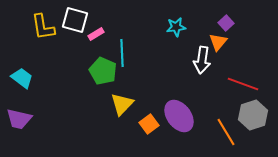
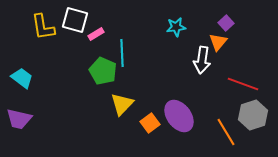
orange square: moved 1 px right, 1 px up
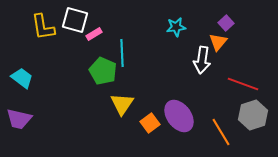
pink rectangle: moved 2 px left
yellow triangle: rotated 10 degrees counterclockwise
orange line: moved 5 px left
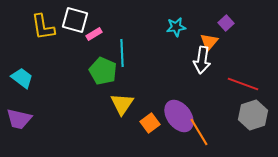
orange triangle: moved 9 px left
orange line: moved 22 px left
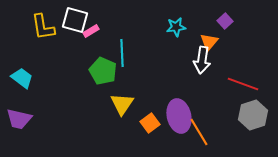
purple square: moved 1 px left, 2 px up
pink rectangle: moved 3 px left, 3 px up
purple ellipse: rotated 24 degrees clockwise
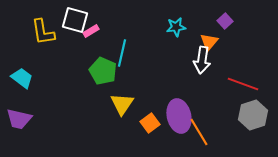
yellow L-shape: moved 5 px down
cyan line: rotated 16 degrees clockwise
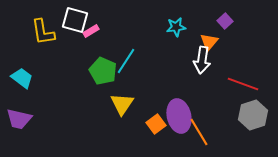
cyan line: moved 4 px right, 8 px down; rotated 20 degrees clockwise
orange square: moved 6 px right, 1 px down
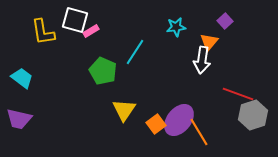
cyan line: moved 9 px right, 9 px up
red line: moved 5 px left, 10 px down
yellow triangle: moved 2 px right, 6 px down
purple ellipse: moved 4 px down; rotated 52 degrees clockwise
